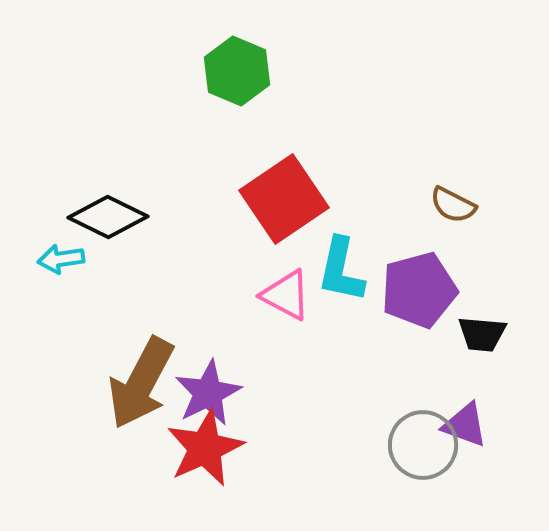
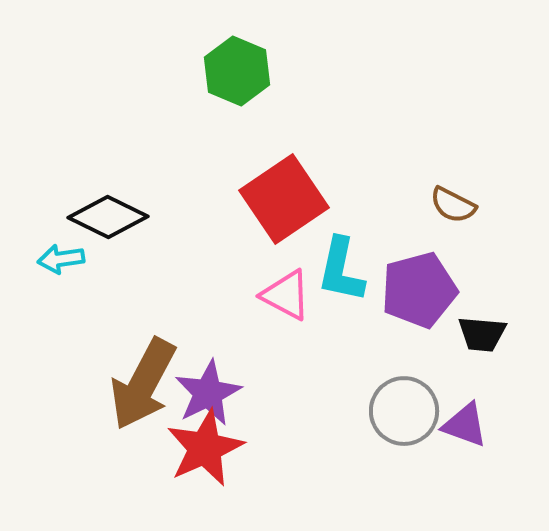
brown arrow: moved 2 px right, 1 px down
gray circle: moved 19 px left, 34 px up
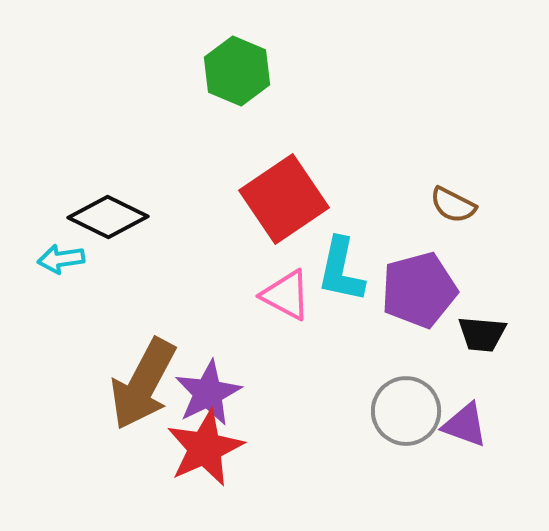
gray circle: moved 2 px right
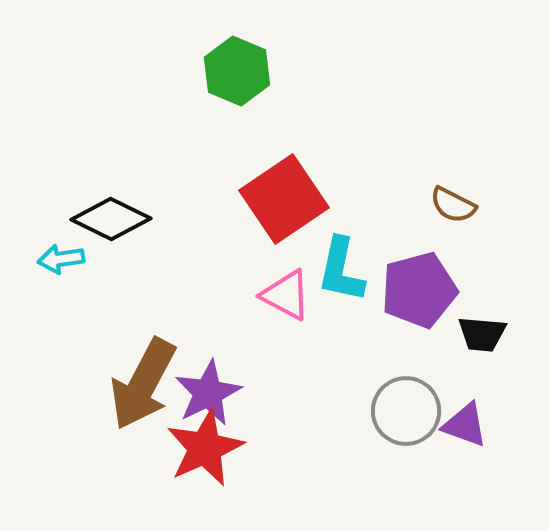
black diamond: moved 3 px right, 2 px down
